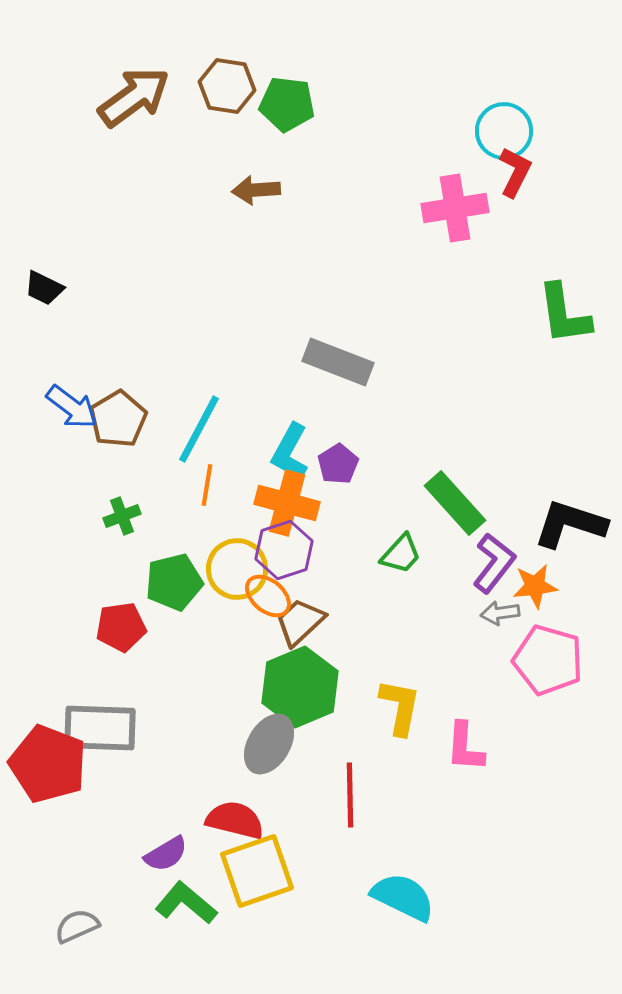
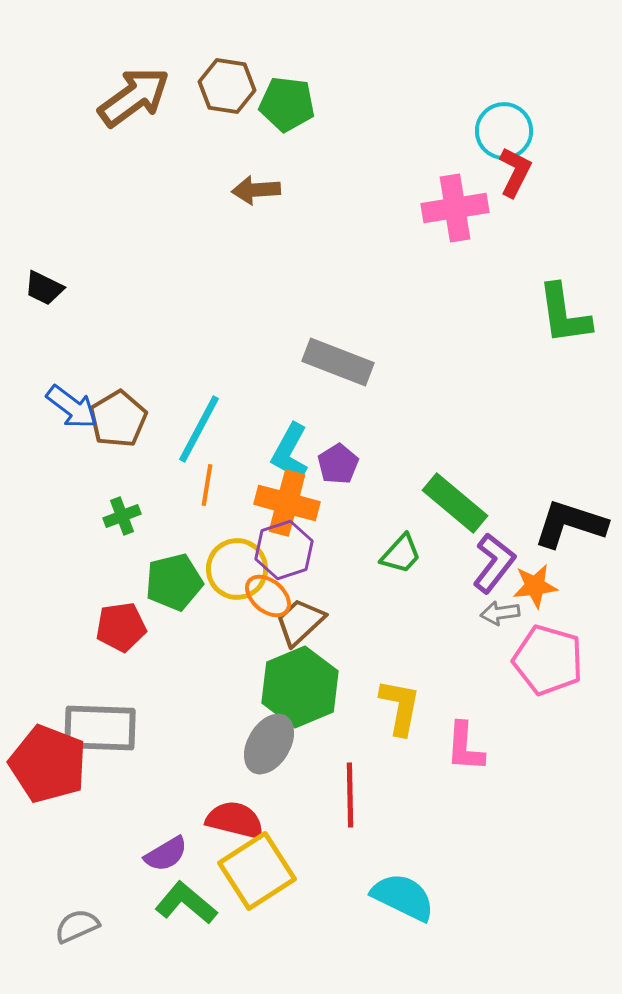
green rectangle at (455, 503): rotated 8 degrees counterclockwise
yellow square at (257, 871): rotated 14 degrees counterclockwise
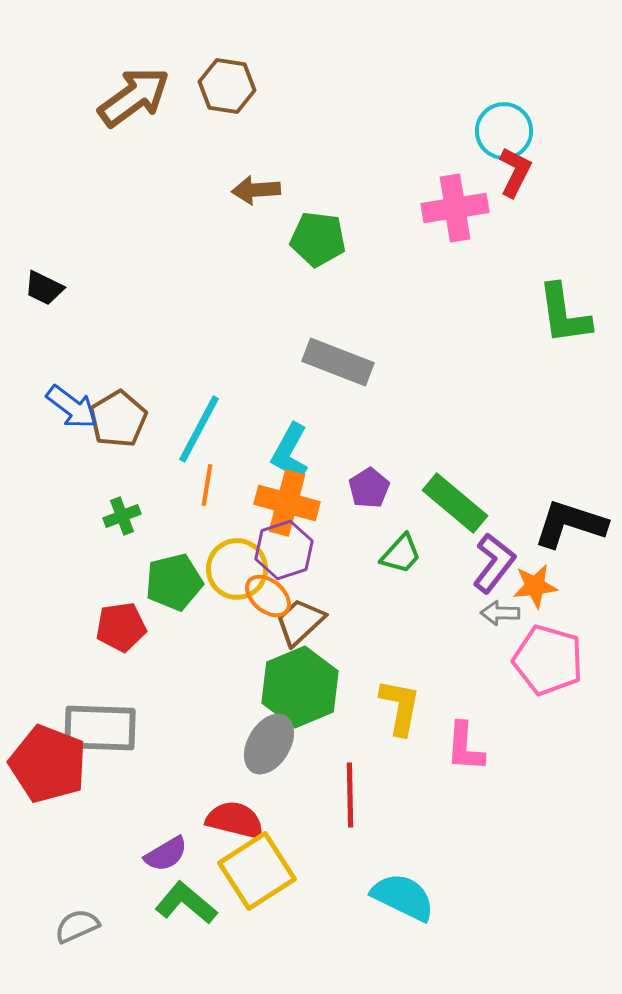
green pentagon at (287, 104): moved 31 px right, 135 px down
purple pentagon at (338, 464): moved 31 px right, 24 px down
gray arrow at (500, 613): rotated 9 degrees clockwise
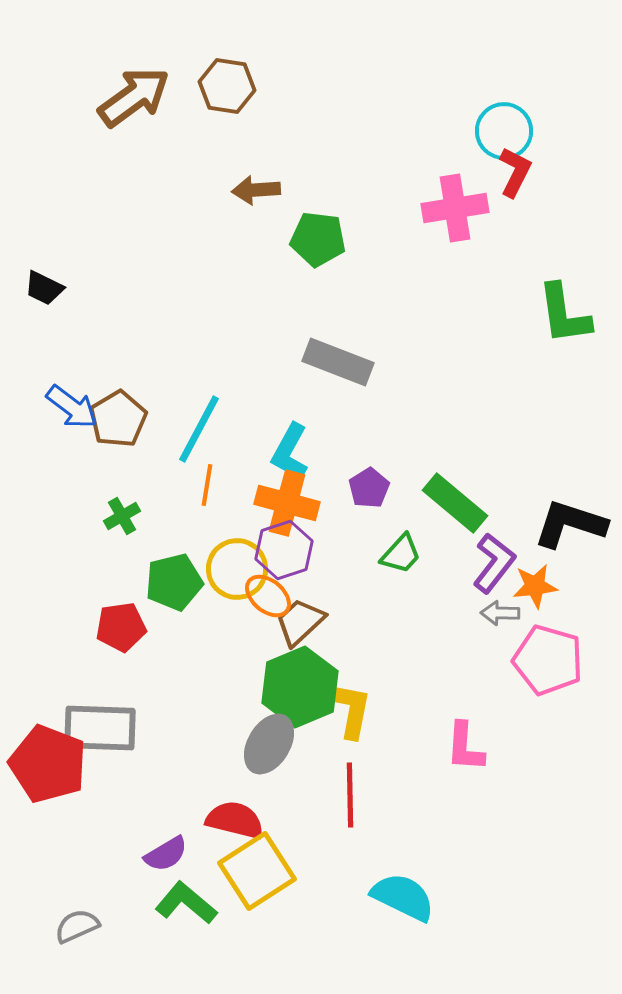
green cross at (122, 516): rotated 9 degrees counterclockwise
yellow L-shape at (400, 707): moved 49 px left, 3 px down
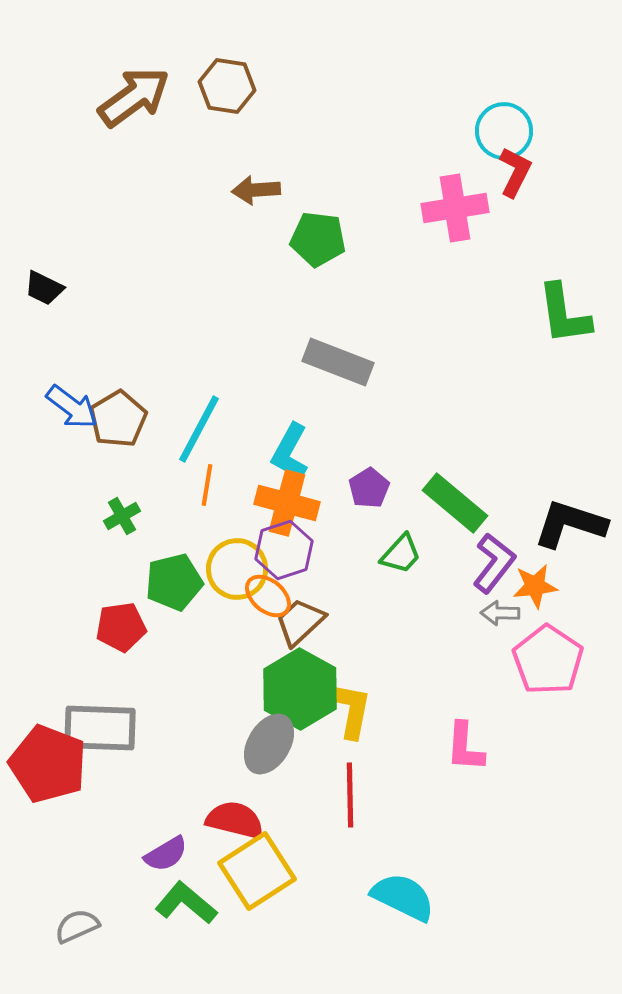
pink pentagon at (548, 660): rotated 18 degrees clockwise
green hexagon at (300, 687): moved 2 px down; rotated 8 degrees counterclockwise
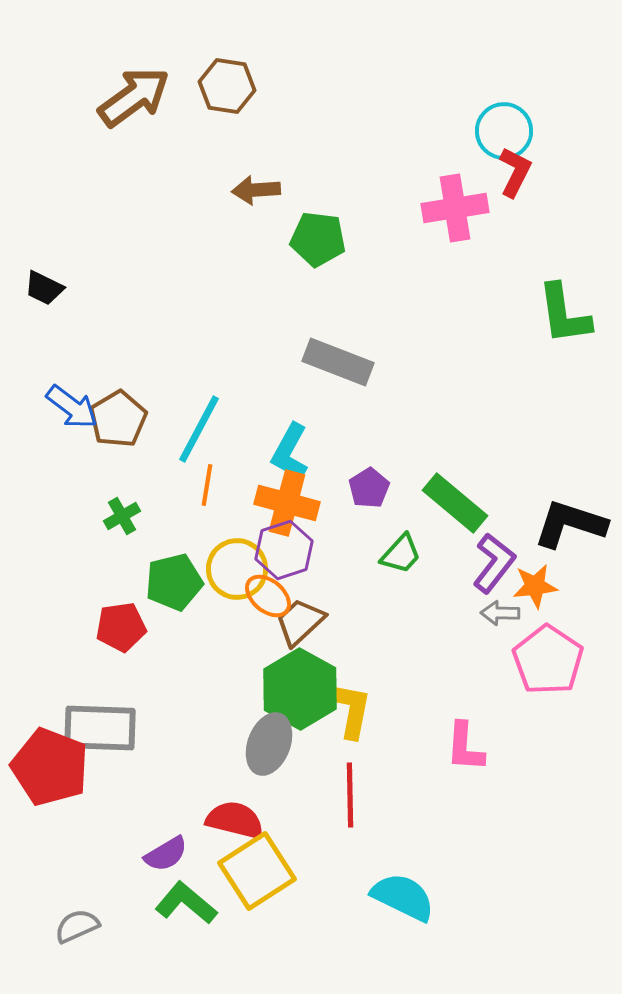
gray ellipse at (269, 744): rotated 10 degrees counterclockwise
red pentagon at (48, 764): moved 2 px right, 3 px down
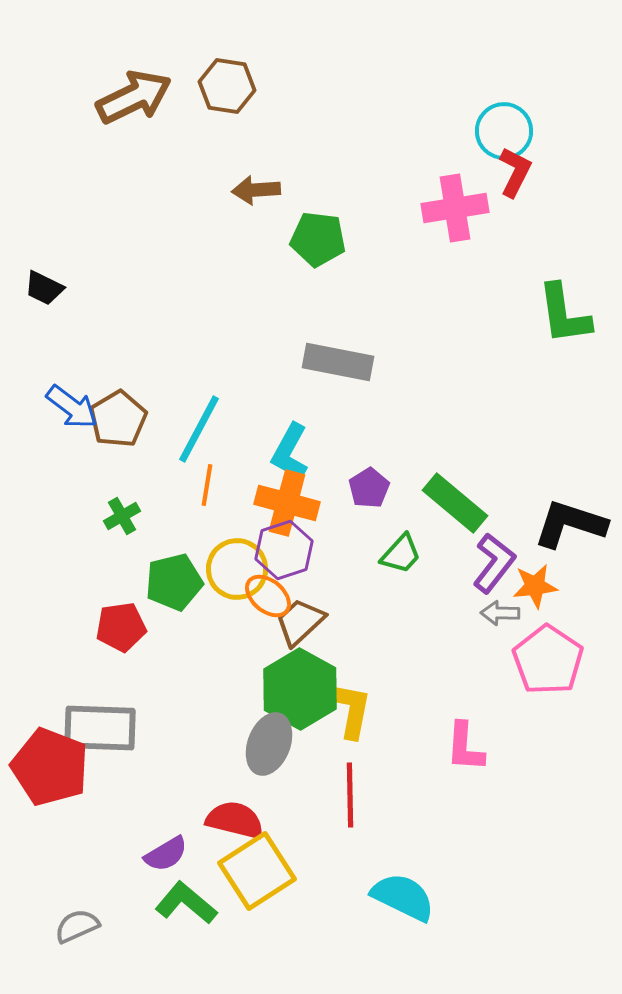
brown arrow at (134, 97): rotated 10 degrees clockwise
gray rectangle at (338, 362): rotated 10 degrees counterclockwise
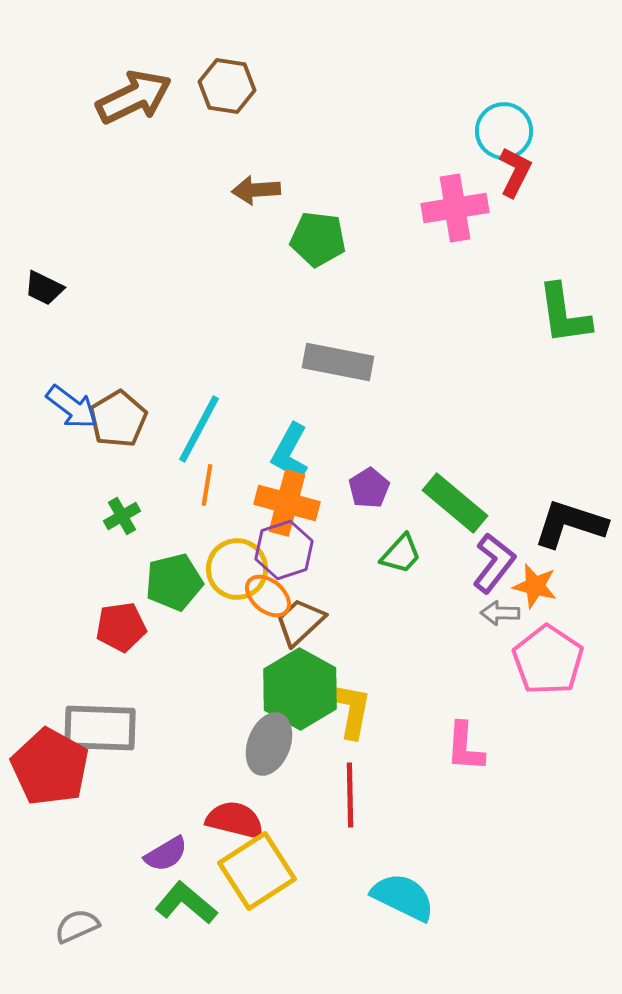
orange star at (535, 586): rotated 21 degrees clockwise
red pentagon at (50, 767): rotated 8 degrees clockwise
